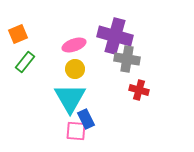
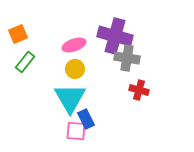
gray cross: moved 1 px up
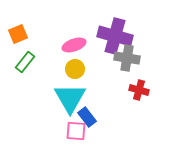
blue rectangle: moved 1 px right, 2 px up; rotated 12 degrees counterclockwise
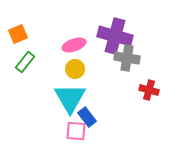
red cross: moved 10 px right
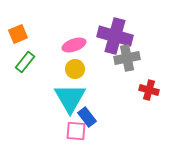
gray cross: rotated 20 degrees counterclockwise
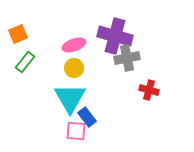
yellow circle: moved 1 px left, 1 px up
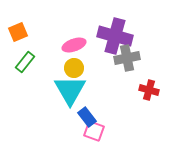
orange square: moved 2 px up
cyan triangle: moved 8 px up
pink square: moved 18 px right; rotated 15 degrees clockwise
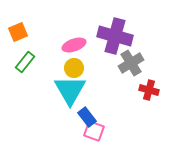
gray cross: moved 4 px right, 5 px down; rotated 20 degrees counterclockwise
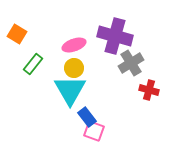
orange square: moved 1 px left, 2 px down; rotated 36 degrees counterclockwise
green rectangle: moved 8 px right, 2 px down
